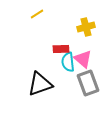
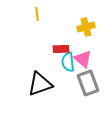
yellow line: rotated 64 degrees counterclockwise
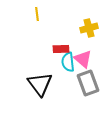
yellow cross: moved 3 px right, 1 px down
black triangle: rotated 48 degrees counterclockwise
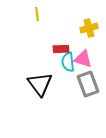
pink triangle: rotated 24 degrees counterclockwise
gray rectangle: moved 1 px down
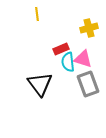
red rectangle: rotated 21 degrees counterclockwise
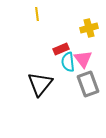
pink triangle: rotated 36 degrees clockwise
black triangle: rotated 16 degrees clockwise
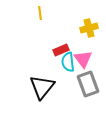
yellow line: moved 3 px right, 1 px up
red rectangle: moved 1 px down
black triangle: moved 2 px right, 3 px down
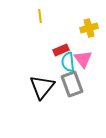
yellow line: moved 3 px down
gray rectangle: moved 16 px left
